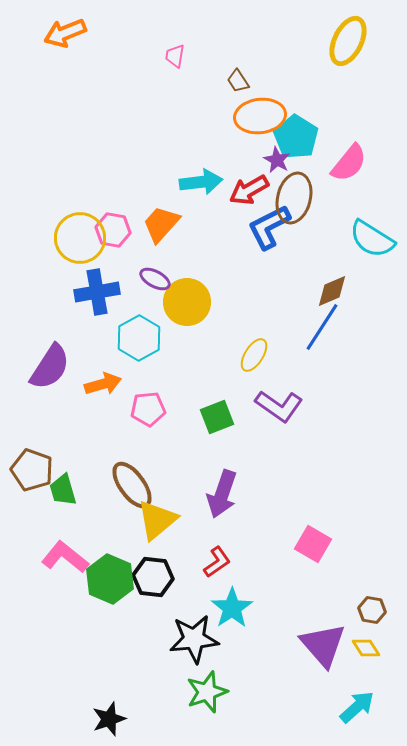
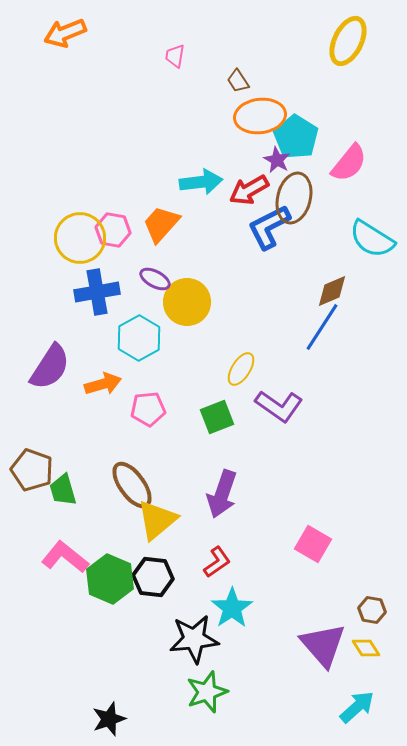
yellow ellipse at (254, 355): moved 13 px left, 14 px down
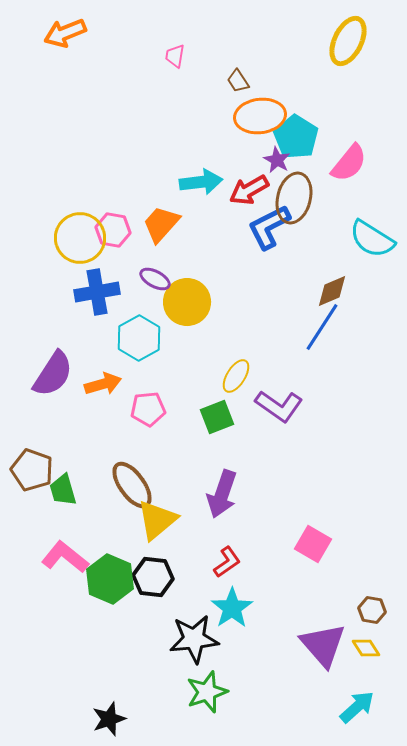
purple semicircle at (50, 367): moved 3 px right, 7 px down
yellow ellipse at (241, 369): moved 5 px left, 7 px down
red L-shape at (217, 562): moved 10 px right
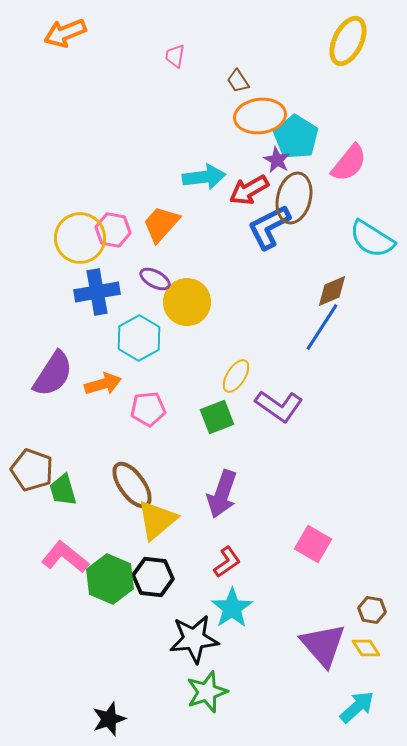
cyan arrow at (201, 182): moved 3 px right, 5 px up
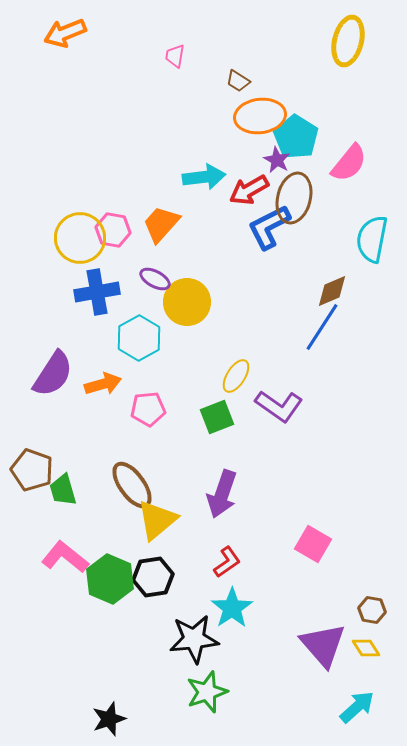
yellow ellipse at (348, 41): rotated 12 degrees counterclockwise
brown trapezoid at (238, 81): rotated 25 degrees counterclockwise
cyan semicircle at (372, 239): rotated 69 degrees clockwise
black hexagon at (153, 577): rotated 15 degrees counterclockwise
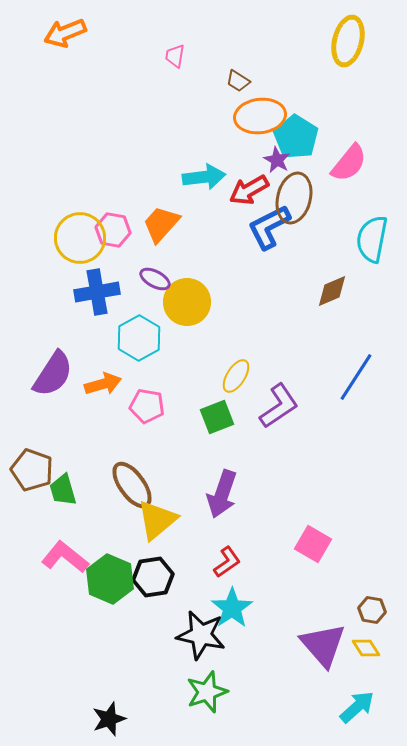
blue line at (322, 327): moved 34 px right, 50 px down
purple L-shape at (279, 406): rotated 69 degrees counterclockwise
pink pentagon at (148, 409): moved 1 px left, 3 px up; rotated 16 degrees clockwise
black star at (194, 639): moved 7 px right, 4 px up; rotated 18 degrees clockwise
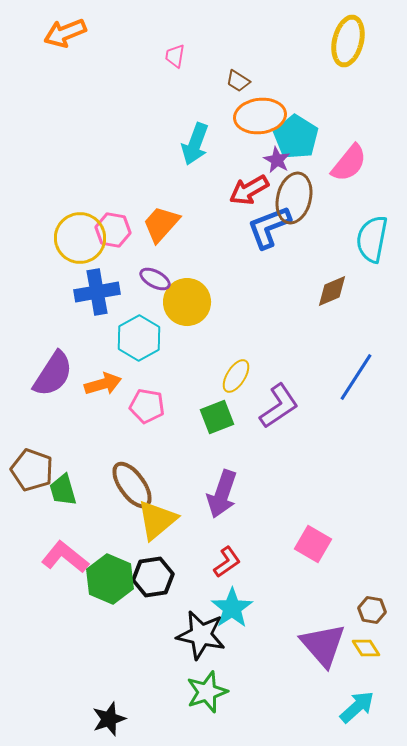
cyan arrow at (204, 177): moved 9 px left, 33 px up; rotated 117 degrees clockwise
blue L-shape at (269, 227): rotated 6 degrees clockwise
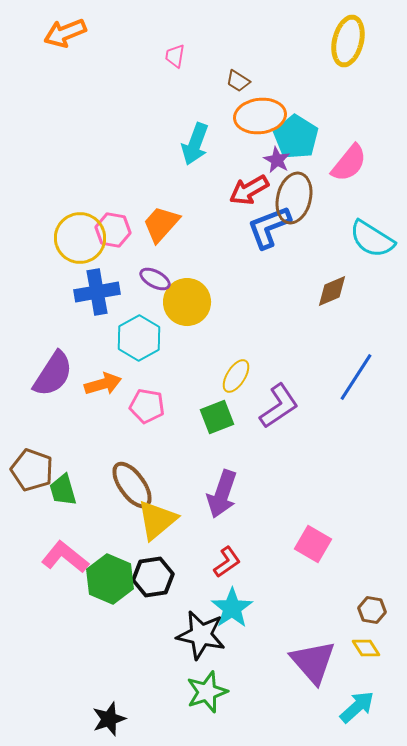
cyan semicircle at (372, 239): rotated 69 degrees counterclockwise
purple triangle at (323, 645): moved 10 px left, 17 px down
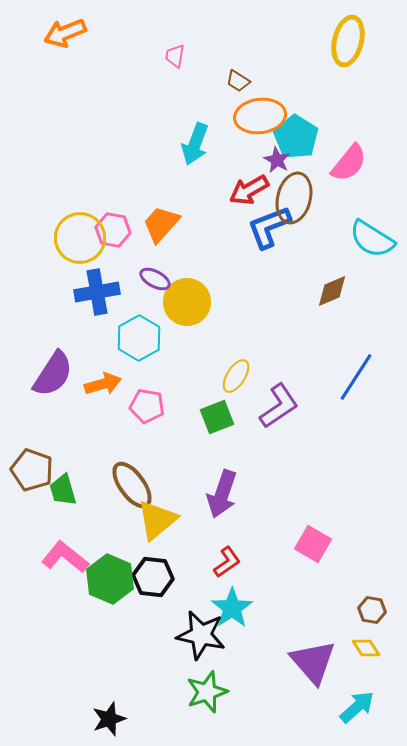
black hexagon at (153, 577): rotated 15 degrees clockwise
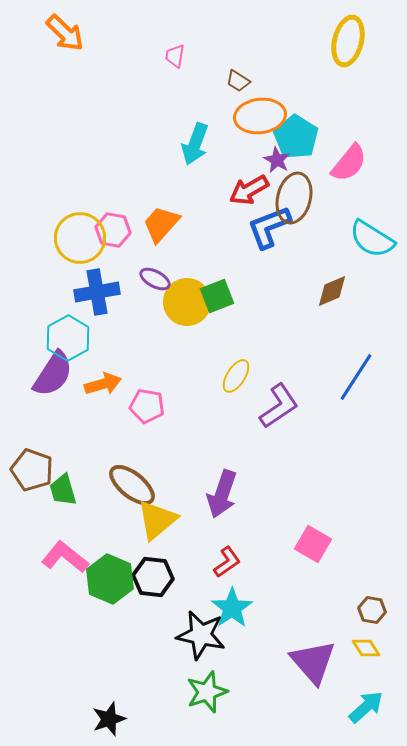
orange arrow at (65, 33): rotated 114 degrees counterclockwise
cyan hexagon at (139, 338): moved 71 px left
green square at (217, 417): moved 121 px up
brown ellipse at (132, 485): rotated 15 degrees counterclockwise
cyan arrow at (357, 707): moved 9 px right
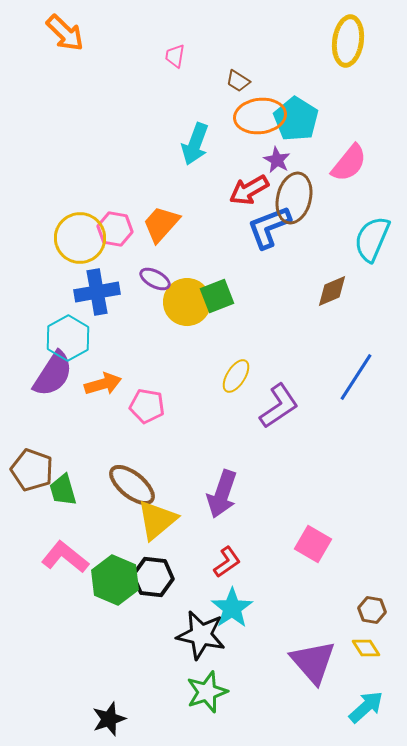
yellow ellipse at (348, 41): rotated 6 degrees counterclockwise
cyan pentagon at (296, 137): moved 18 px up
pink hexagon at (113, 230): moved 2 px right, 1 px up
cyan semicircle at (372, 239): rotated 81 degrees clockwise
green hexagon at (110, 579): moved 5 px right, 1 px down
